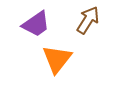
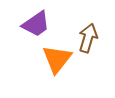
brown arrow: moved 18 px down; rotated 16 degrees counterclockwise
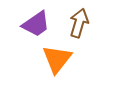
brown arrow: moved 9 px left, 15 px up
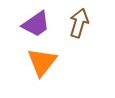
orange triangle: moved 15 px left, 3 px down
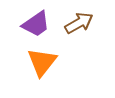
brown arrow: rotated 44 degrees clockwise
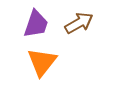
purple trapezoid: rotated 36 degrees counterclockwise
